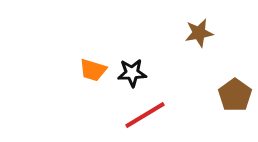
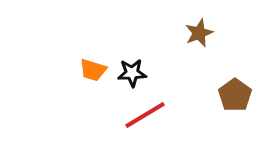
brown star: rotated 12 degrees counterclockwise
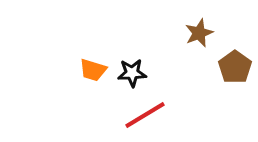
brown pentagon: moved 28 px up
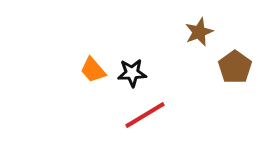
brown star: moved 1 px up
orange trapezoid: rotated 32 degrees clockwise
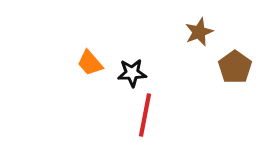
orange trapezoid: moved 3 px left, 7 px up
red line: rotated 48 degrees counterclockwise
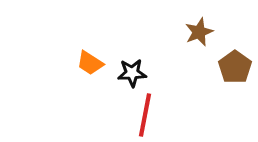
orange trapezoid: rotated 16 degrees counterclockwise
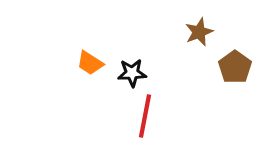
red line: moved 1 px down
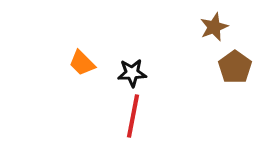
brown star: moved 15 px right, 5 px up
orange trapezoid: moved 8 px left; rotated 12 degrees clockwise
red line: moved 12 px left
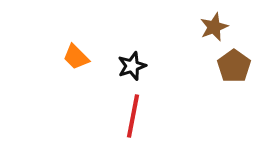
orange trapezoid: moved 6 px left, 6 px up
brown pentagon: moved 1 px left, 1 px up
black star: moved 7 px up; rotated 16 degrees counterclockwise
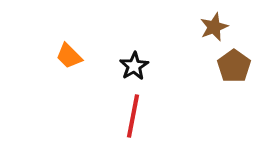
orange trapezoid: moved 7 px left, 1 px up
black star: moved 2 px right; rotated 12 degrees counterclockwise
